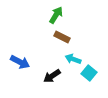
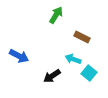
brown rectangle: moved 20 px right
blue arrow: moved 1 px left, 6 px up
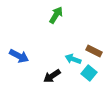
brown rectangle: moved 12 px right, 14 px down
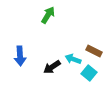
green arrow: moved 8 px left
blue arrow: moved 1 px right; rotated 60 degrees clockwise
black arrow: moved 9 px up
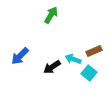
green arrow: moved 3 px right
brown rectangle: rotated 49 degrees counterclockwise
blue arrow: rotated 48 degrees clockwise
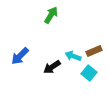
cyan arrow: moved 3 px up
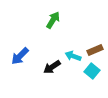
green arrow: moved 2 px right, 5 px down
brown rectangle: moved 1 px right, 1 px up
cyan square: moved 3 px right, 2 px up
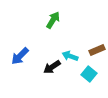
brown rectangle: moved 2 px right
cyan arrow: moved 3 px left
cyan square: moved 3 px left, 3 px down
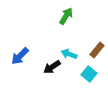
green arrow: moved 13 px right, 4 px up
brown rectangle: rotated 28 degrees counterclockwise
cyan arrow: moved 1 px left, 2 px up
